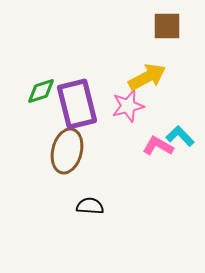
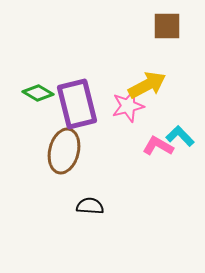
yellow arrow: moved 8 px down
green diamond: moved 3 px left, 2 px down; rotated 48 degrees clockwise
brown ellipse: moved 3 px left
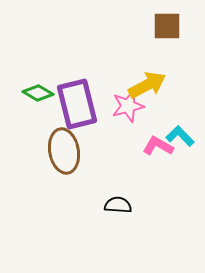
brown ellipse: rotated 24 degrees counterclockwise
black semicircle: moved 28 px right, 1 px up
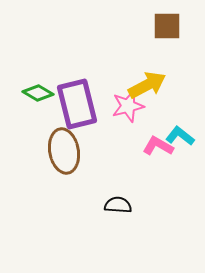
cyan L-shape: rotated 8 degrees counterclockwise
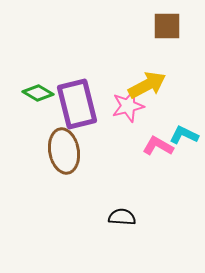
cyan L-shape: moved 4 px right, 1 px up; rotated 12 degrees counterclockwise
black semicircle: moved 4 px right, 12 px down
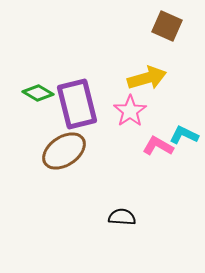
brown square: rotated 24 degrees clockwise
yellow arrow: moved 7 px up; rotated 12 degrees clockwise
pink star: moved 2 px right, 5 px down; rotated 20 degrees counterclockwise
brown ellipse: rotated 66 degrees clockwise
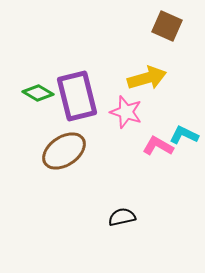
purple rectangle: moved 8 px up
pink star: moved 4 px left, 1 px down; rotated 20 degrees counterclockwise
black semicircle: rotated 16 degrees counterclockwise
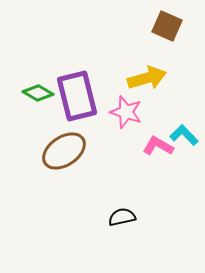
cyan L-shape: rotated 20 degrees clockwise
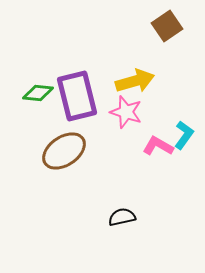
brown square: rotated 32 degrees clockwise
yellow arrow: moved 12 px left, 3 px down
green diamond: rotated 24 degrees counterclockwise
cyan L-shape: rotated 80 degrees clockwise
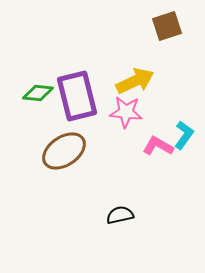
brown square: rotated 16 degrees clockwise
yellow arrow: rotated 9 degrees counterclockwise
pink star: rotated 12 degrees counterclockwise
black semicircle: moved 2 px left, 2 px up
